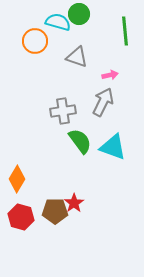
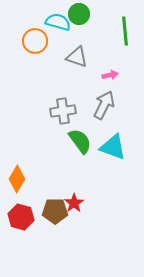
gray arrow: moved 1 px right, 3 px down
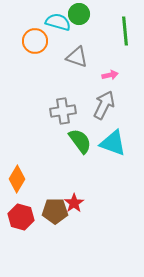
cyan triangle: moved 4 px up
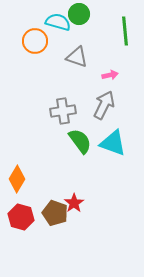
brown pentagon: moved 2 px down; rotated 20 degrees clockwise
